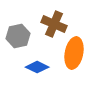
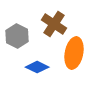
brown cross: rotated 10 degrees clockwise
gray hexagon: moved 1 px left; rotated 20 degrees counterclockwise
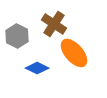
orange ellipse: rotated 52 degrees counterclockwise
blue diamond: moved 1 px down
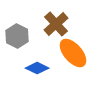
brown cross: moved 2 px right; rotated 15 degrees clockwise
orange ellipse: moved 1 px left
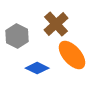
orange ellipse: moved 1 px left, 2 px down
